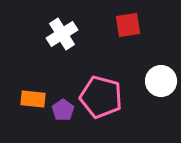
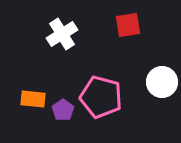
white circle: moved 1 px right, 1 px down
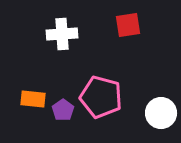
white cross: rotated 28 degrees clockwise
white circle: moved 1 px left, 31 px down
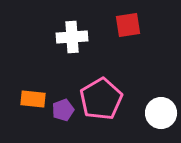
white cross: moved 10 px right, 3 px down
pink pentagon: moved 2 px down; rotated 27 degrees clockwise
purple pentagon: rotated 15 degrees clockwise
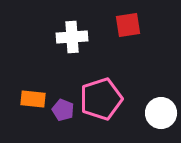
pink pentagon: rotated 12 degrees clockwise
purple pentagon: rotated 30 degrees counterclockwise
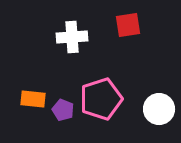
white circle: moved 2 px left, 4 px up
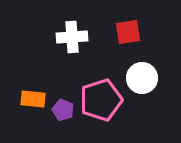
red square: moved 7 px down
pink pentagon: moved 1 px down
white circle: moved 17 px left, 31 px up
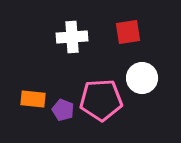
pink pentagon: rotated 15 degrees clockwise
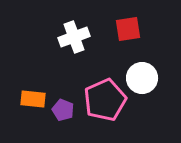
red square: moved 3 px up
white cross: moved 2 px right; rotated 16 degrees counterclockwise
pink pentagon: moved 4 px right; rotated 21 degrees counterclockwise
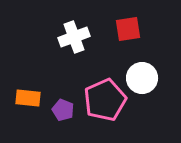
orange rectangle: moved 5 px left, 1 px up
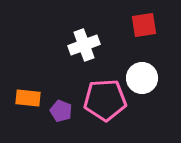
red square: moved 16 px right, 4 px up
white cross: moved 10 px right, 8 px down
pink pentagon: rotated 21 degrees clockwise
purple pentagon: moved 2 px left, 1 px down
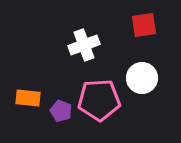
pink pentagon: moved 6 px left
